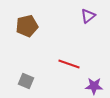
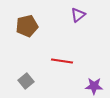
purple triangle: moved 10 px left, 1 px up
red line: moved 7 px left, 3 px up; rotated 10 degrees counterclockwise
gray square: rotated 28 degrees clockwise
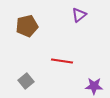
purple triangle: moved 1 px right
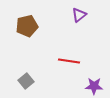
red line: moved 7 px right
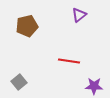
gray square: moved 7 px left, 1 px down
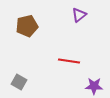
gray square: rotated 21 degrees counterclockwise
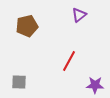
red line: rotated 70 degrees counterclockwise
gray square: rotated 28 degrees counterclockwise
purple star: moved 1 px right, 1 px up
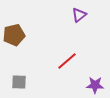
brown pentagon: moved 13 px left, 9 px down
red line: moved 2 px left; rotated 20 degrees clockwise
